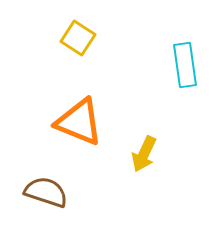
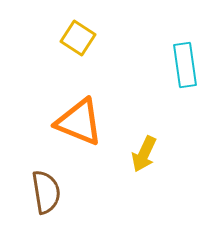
brown semicircle: rotated 63 degrees clockwise
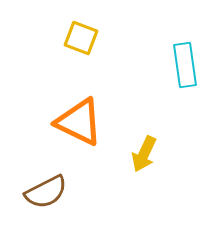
yellow square: moved 3 px right; rotated 12 degrees counterclockwise
orange triangle: rotated 4 degrees clockwise
brown semicircle: rotated 72 degrees clockwise
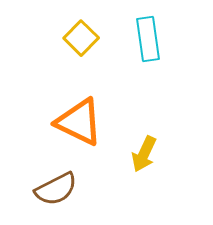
yellow square: rotated 24 degrees clockwise
cyan rectangle: moved 37 px left, 26 px up
brown semicircle: moved 10 px right, 3 px up
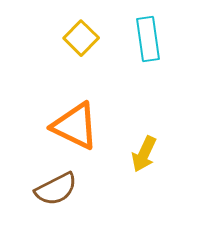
orange triangle: moved 4 px left, 4 px down
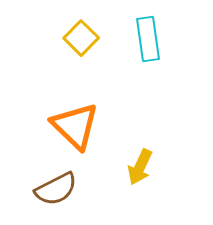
orange triangle: rotated 18 degrees clockwise
yellow arrow: moved 4 px left, 13 px down
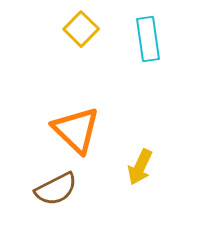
yellow square: moved 9 px up
orange triangle: moved 1 px right, 4 px down
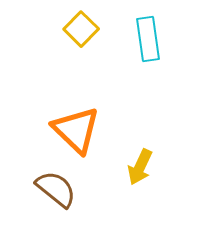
brown semicircle: rotated 114 degrees counterclockwise
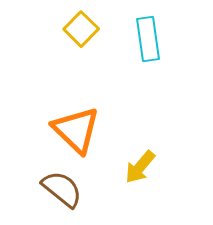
yellow arrow: rotated 15 degrees clockwise
brown semicircle: moved 6 px right
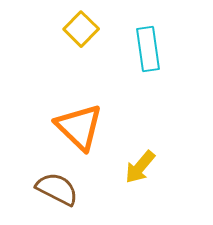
cyan rectangle: moved 10 px down
orange triangle: moved 3 px right, 3 px up
brown semicircle: moved 5 px left; rotated 12 degrees counterclockwise
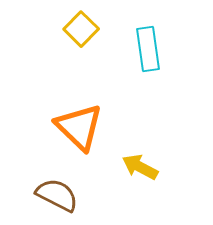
yellow arrow: rotated 78 degrees clockwise
brown semicircle: moved 6 px down
